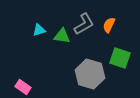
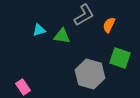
gray L-shape: moved 9 px up
pink rectangle: rotated 21 degrees clockwise
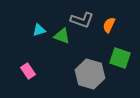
gray L-shape: moved 2 px left, 5 px down; rotated 50 degrees clockwise
green triangle: rotated 12 degrees clockwise
pink rectangle: moved 5 px right, 16 px up
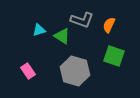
green triangle: rotated 12 degrees clockwise
green square: moved 6 px left, 2 px up
gray hexagon: moved 15 px left, 3 px up
